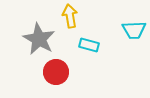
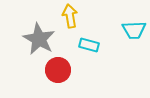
red circle: moved 2 px right, 2 px up
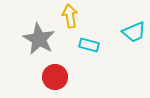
cyan trapezoid: moved 2 px down; rotated 20 degrees counterclockwise
red circle: moved 3 px left, 7 px down
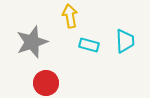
cyan trapezoid: moved 9 px left, 9 px down; rotated 70 degrees counterclockwise
gray star: moved 7 px left, 3 px down; rotated 24 degrees clockwise
red circle: moved 9 px left, 6 px down
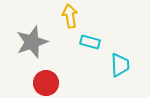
cyan trapezoid: moved 5 px left, 24 px down
cyan rectangle: moved 1 px right, 3 px up
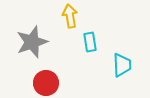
cyan rectangle: rotated 66 degrees clockwise
cyan trapezoid: moved 2 px right
